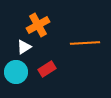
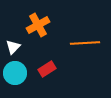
white triangle: moved 11 px left; rotated 14 degrees counterclockwise
cyan circle: moved 1 px left, 1 px down
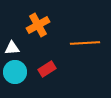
white triangle: moved 1 px left, 1 px down; rotated 42 degrees clockwise
cyan circle: moved 1 px up
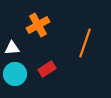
orange line: rotated 68 degrees counterclockwise
cyan circle: moved 2 px down
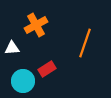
orange cross: moved 2 px left
cyan circle: moved 8 px right, 7 px down
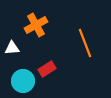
orange line: rotated 40 degrees counterclockwise
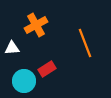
cyan circle: moved 1 px right
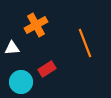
cyan circle: moved 3 px left, 1 px down
